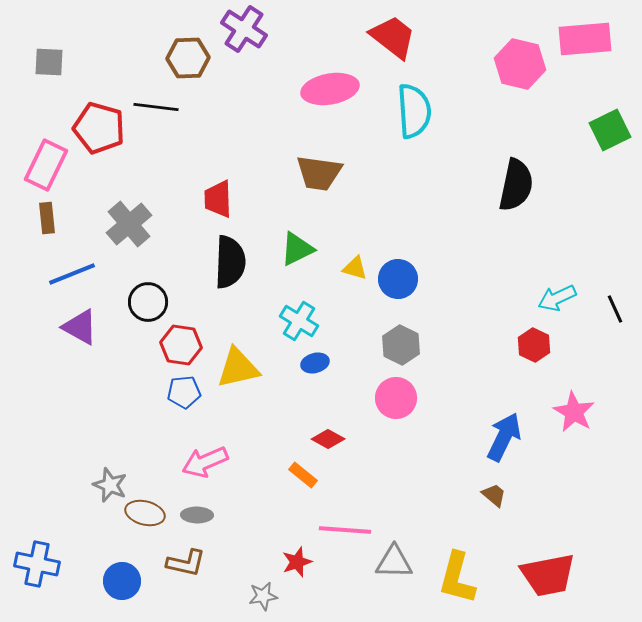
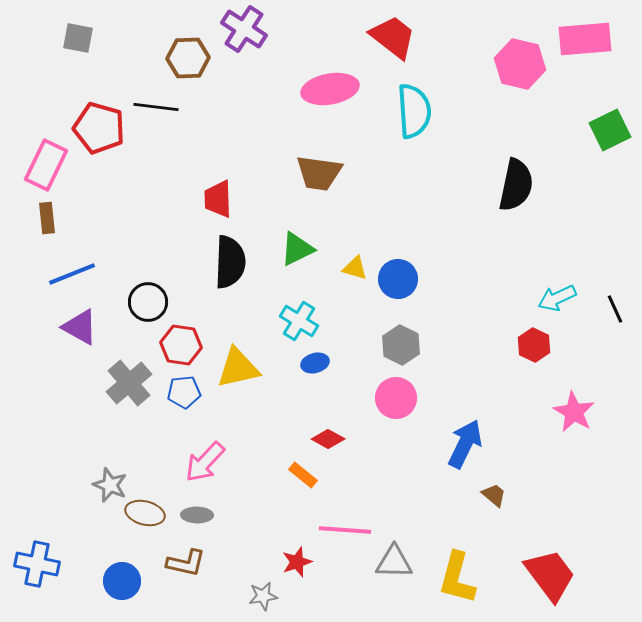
gray square at (49, 62): moved 29 px right, 24 px up; rotated 8 degrees clockwise
gray cross at (129, 224): moved 159 px down
blue arrow at (504, 437): moved 39 px left, 7 px down
pink arrow at (205, 462): rotated 24 degrees counterclockwise
red trapezoid at (548, 575): moved 2 px right; rotated 116 degrees counterclockwise
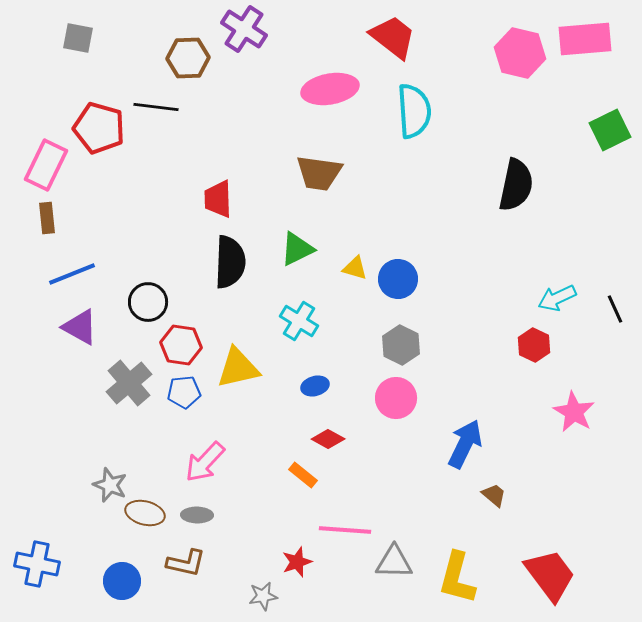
pink hexagon at (520, 64): moved 11 px up
blue ellipse at (315, 363): moved 23 px down
